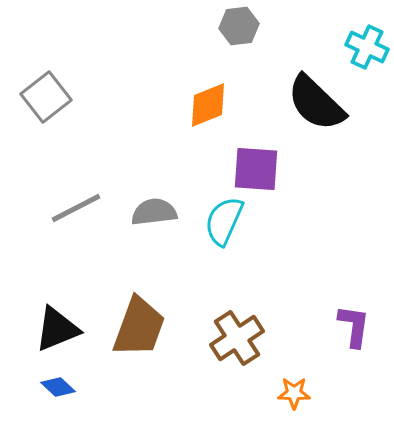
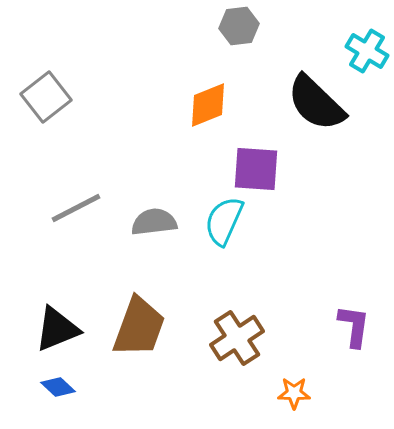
cyan cross: moved 4 px down; rotated 6 degrees clockwise
gray semicircle: moved 10 px down
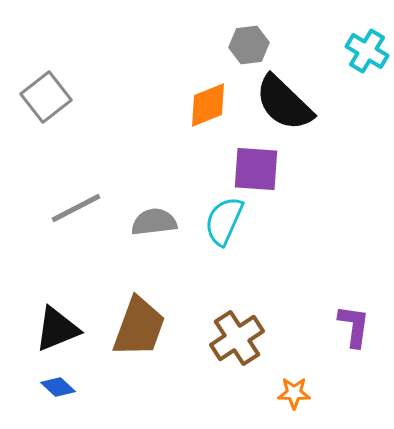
gray hexagon: moved 10 px right, 19 px down
black semicircle: moved 32 px left
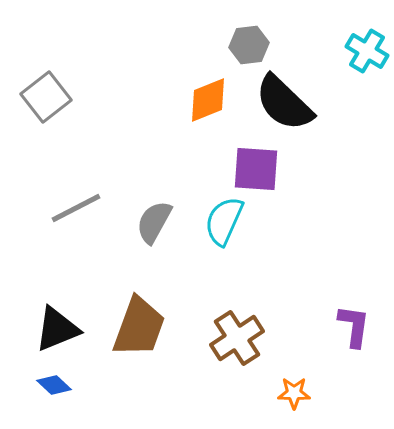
orange diamond: moved 5 px up
gray semicircle: rotated 54 degrees counterclockwise
blue diamond: moved 4 px left, 2 px up
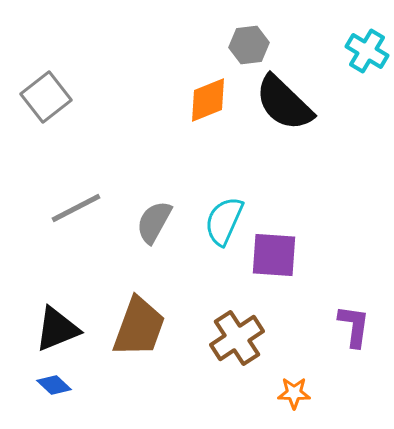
purple square: moved 18 px right, 86 px down
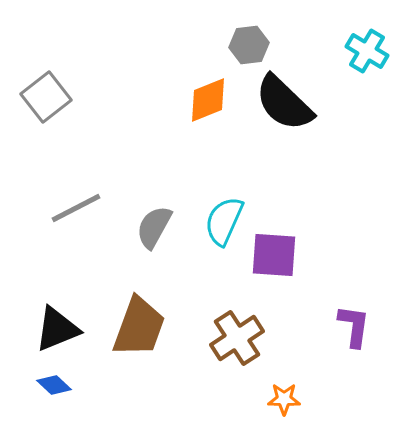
gray semicircle: moved 5 px down
orange star: moved 10 px left, 6 px down
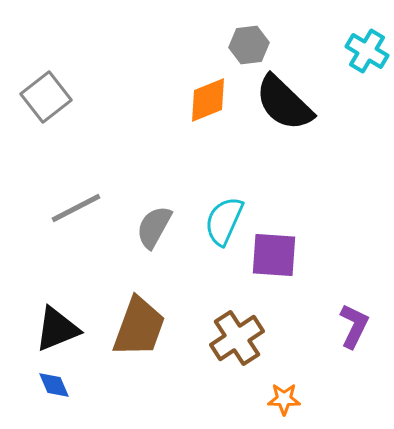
purple L-shape: rotated 18 degrees clockwise
blue diamond: rotated 24 degrees clockwise
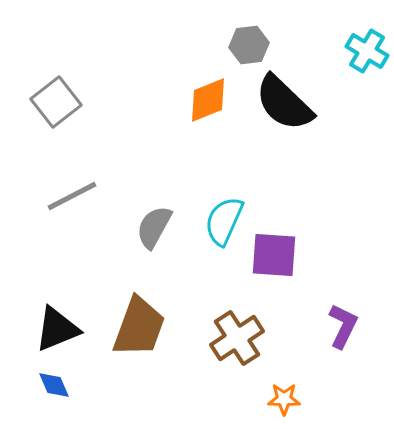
gray square: moved 10 px right, 5 px down
gray line: moved 4 px left, 12 px up
purple L-shape: moved 11 px left
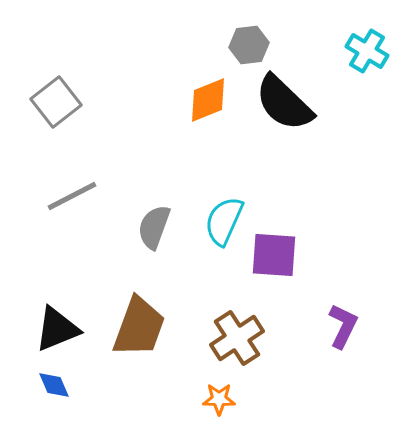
gray semicircle: rotated 9 degrees counterclockwise
orange star: moved 65 px left
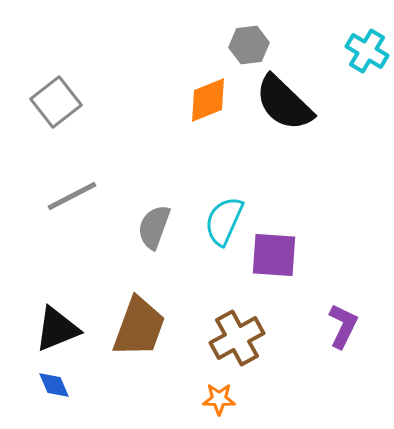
brown cross: rotated 4 degrees clockwise
